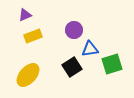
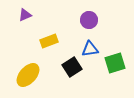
purple circle: moved 15 px right, 10 px up
yellow rectangle: moved 16 px right, 5 px down
green square: moved 3 px right, 1 px up
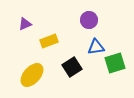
purple triangle: moved 9 px down
blue triangle: moved 6 px right, 2 px up
yellow ellipse: moved 4 px right
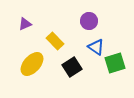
purple circle: moved 1 px down
yellow rectangle: moved 6 px right; rotated 66 degrees clockwise
blue triangle: rotated 42 degrees clockwise
yellow ellipse: moved 11 px up
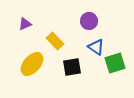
black square: rotated 24 degrees clockwise
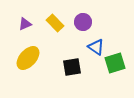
purple circle: moved 6 px left, 1 px down
yellow rectangle: moved 18 px up
yellow ellipse: moved 4 px left, 6 px up
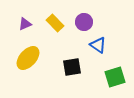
purple circle: moved 1 px right
blue triangle: moved 2 px right, 2 px up
green square: moved 14 px down
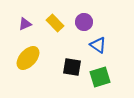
black square: rotated 18 degrees clockwise
green square: moved 15 px left
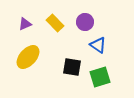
purple circle: moved 1 px right
yellow ellipse: moved 1 px up
